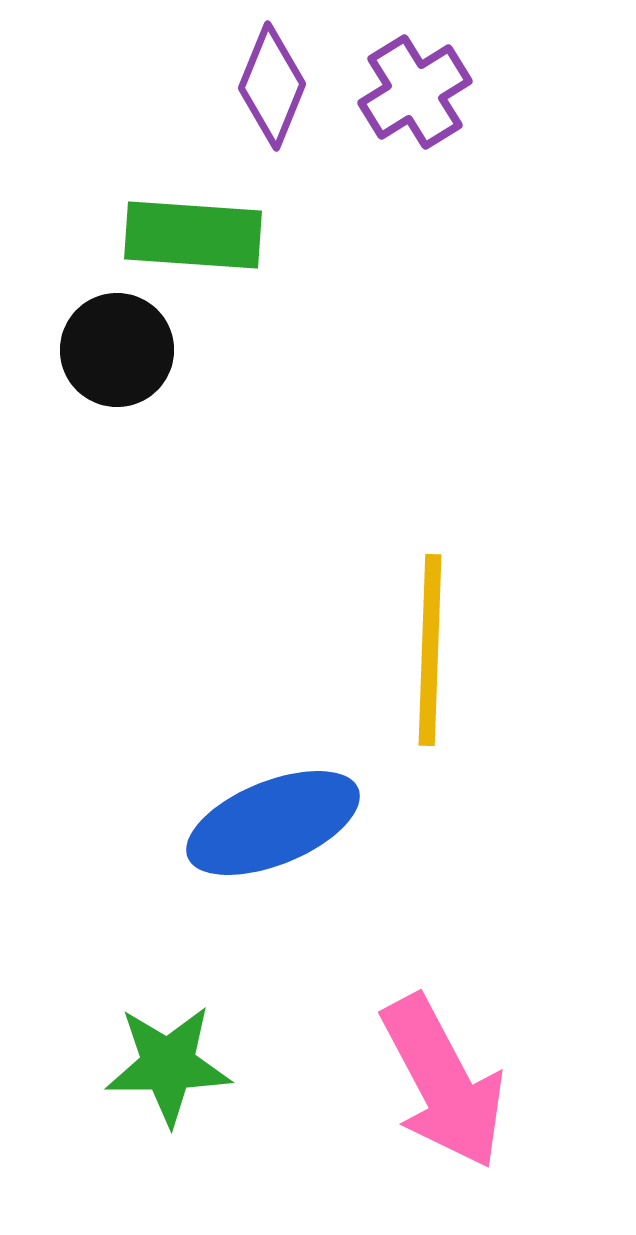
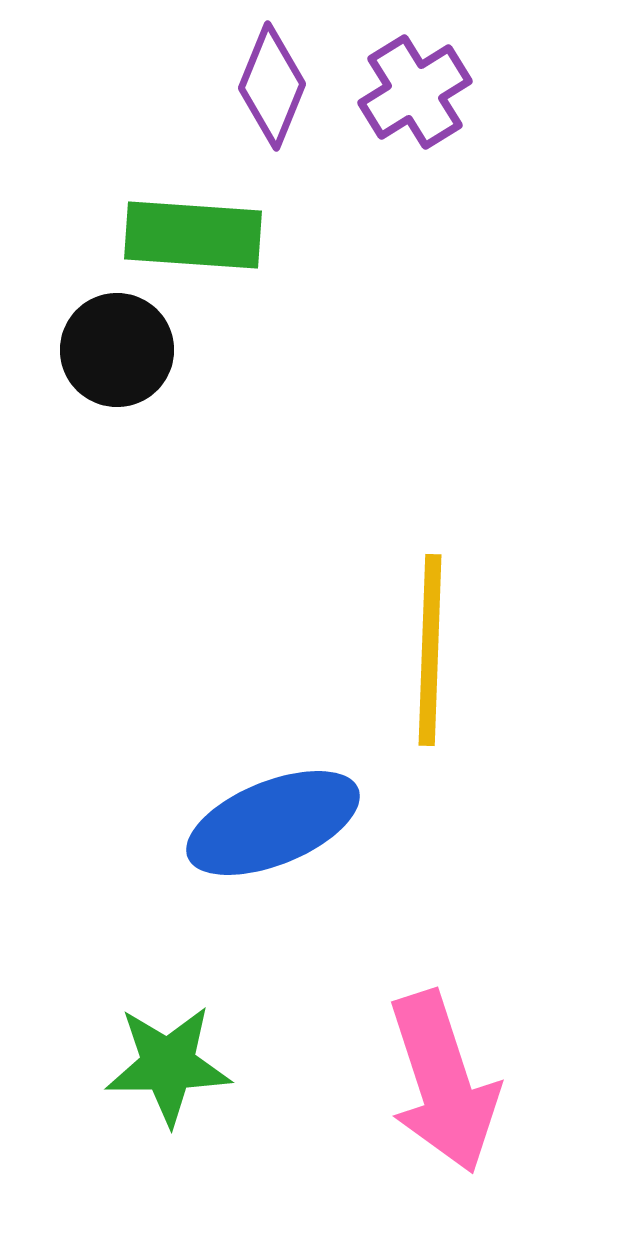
pink arrow: rotated 10 degrees clockwise
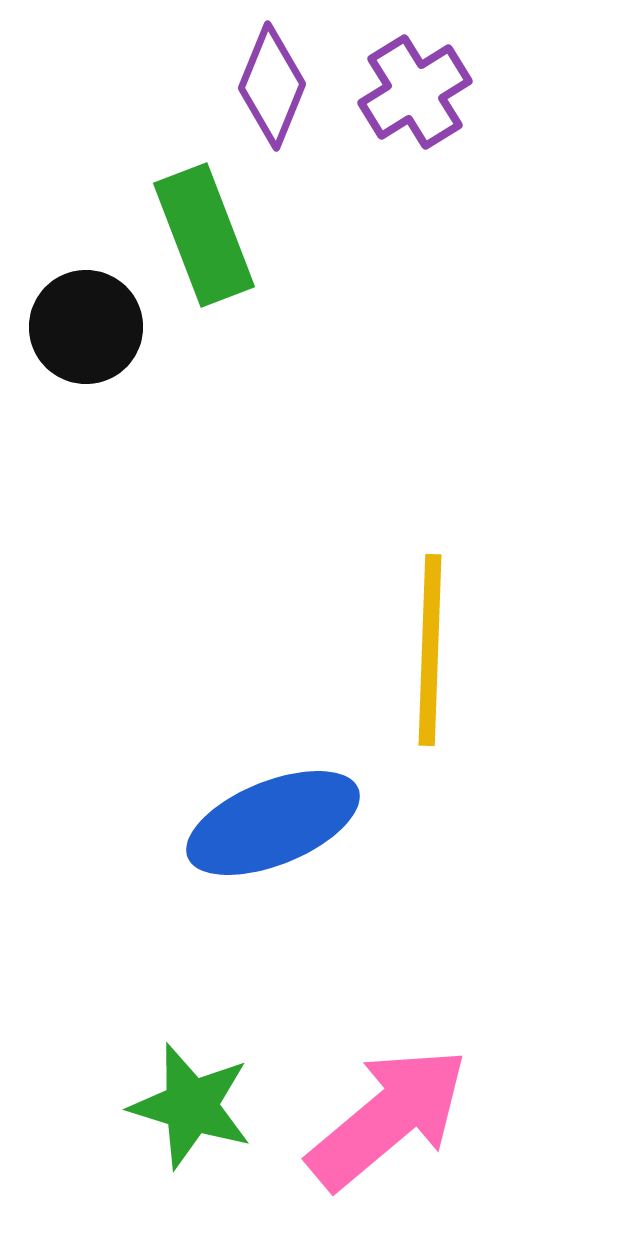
green rectangle: moved 11 px right; rotated 65 degrees clockwise
black circle: moved 31 px left, 23 px up
green star: moved 23 px right, 41 px down; rotated 18 degrees clockwise
pink arrow: moved 55 px left, 36 px down; rotated 112 degrees counterclockwise
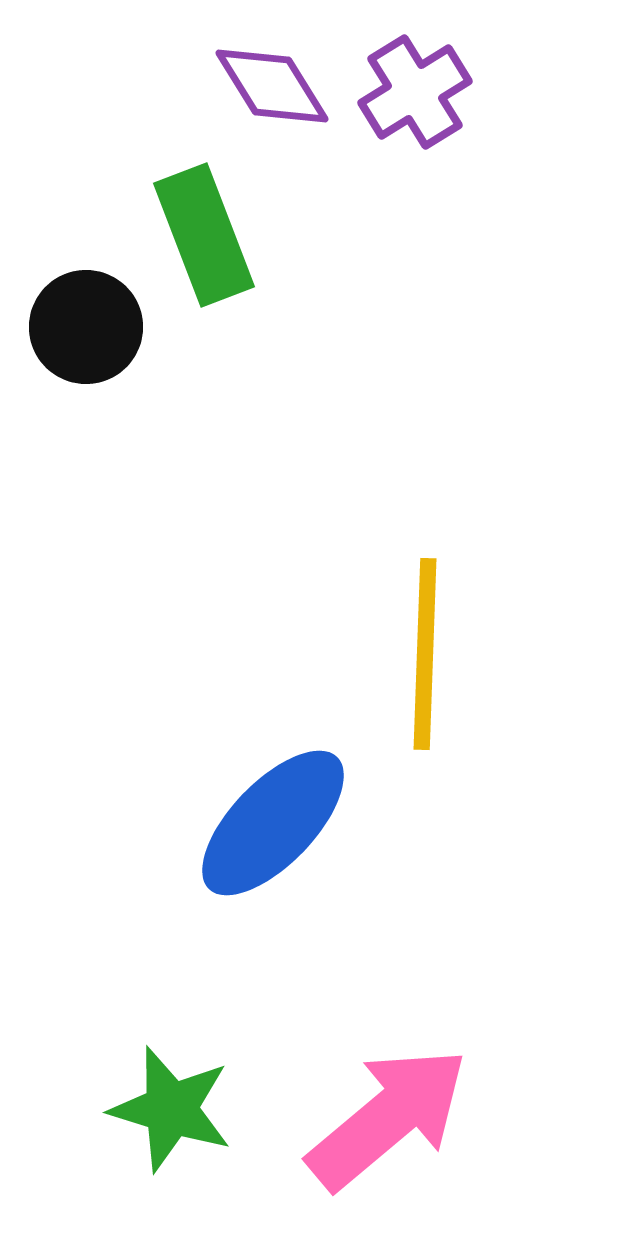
purple diamond: rotated 54 degrees counterclockwise
yellow line: moved 5 px left, 4 px down
blue ellipse: rotated 24 degrees counterclockwise
green star: moved 20 px left, 3 px down
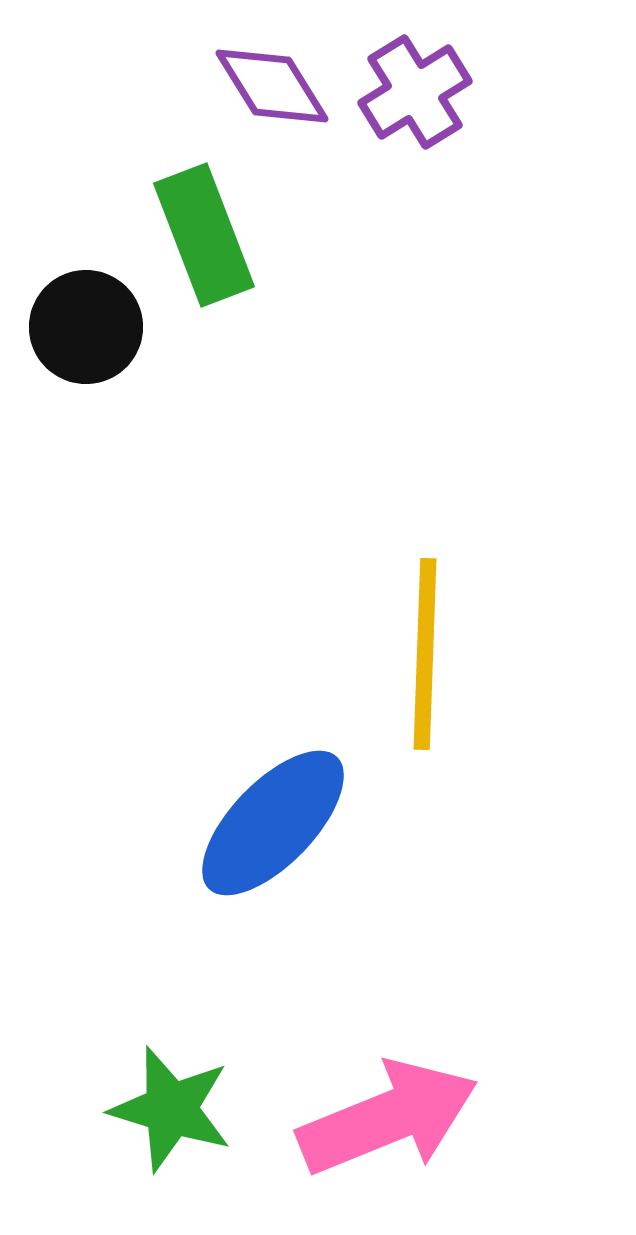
pink arrow: rotated 18 degrees clockwise
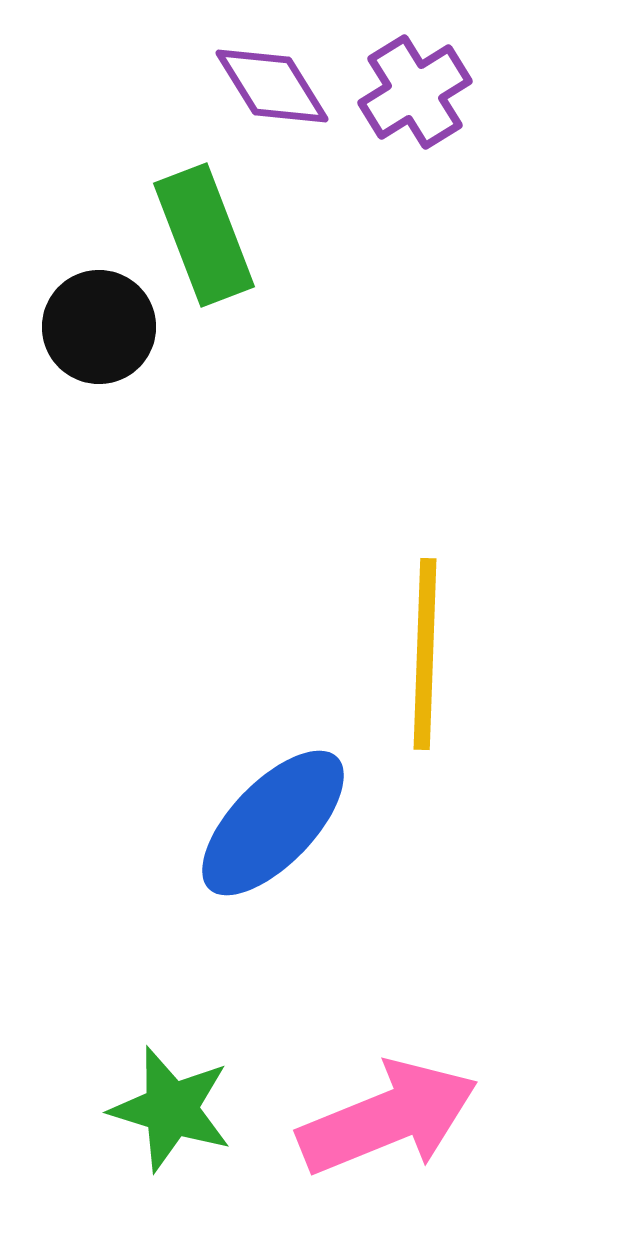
black circle: moved 13 px right
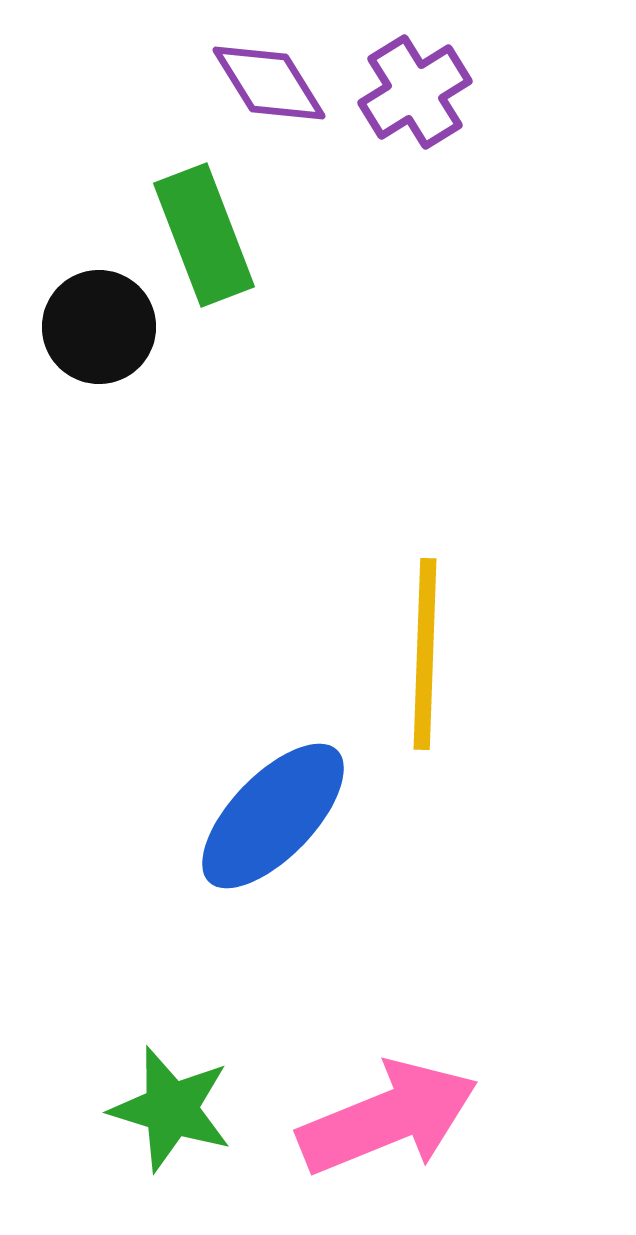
purple diamond: moved 3 px left, 3 px up
blue ellipse: moved 7 px up
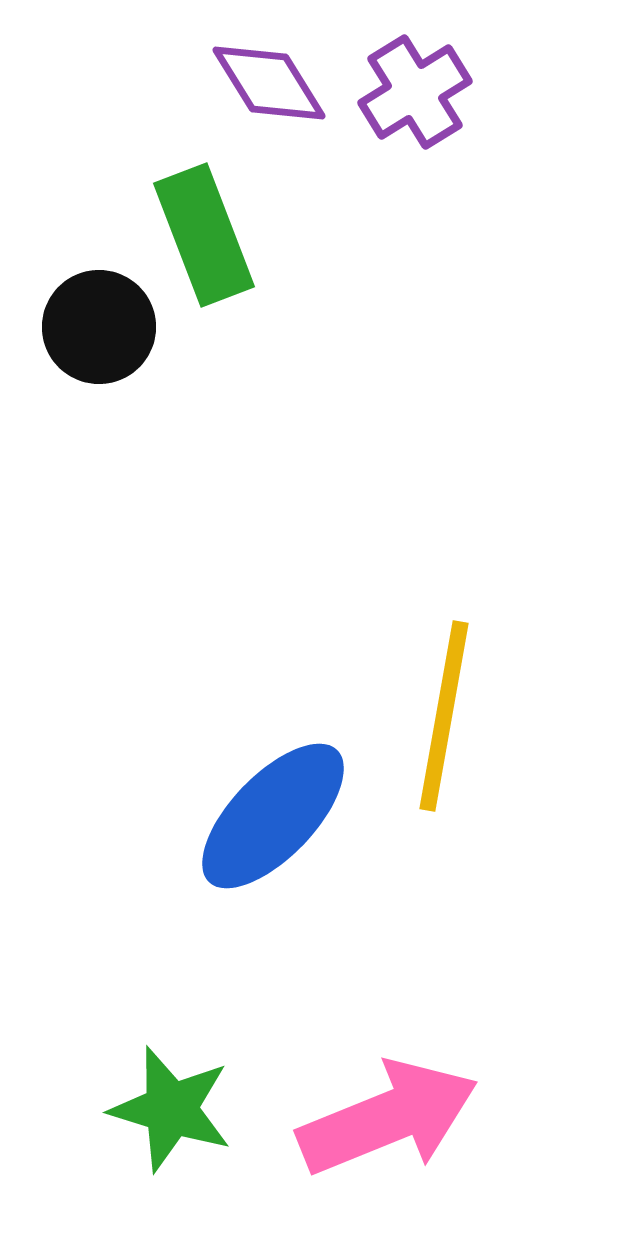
yellow line: moved 19 px right, 62 px down; rotated 8 degrees clockwise
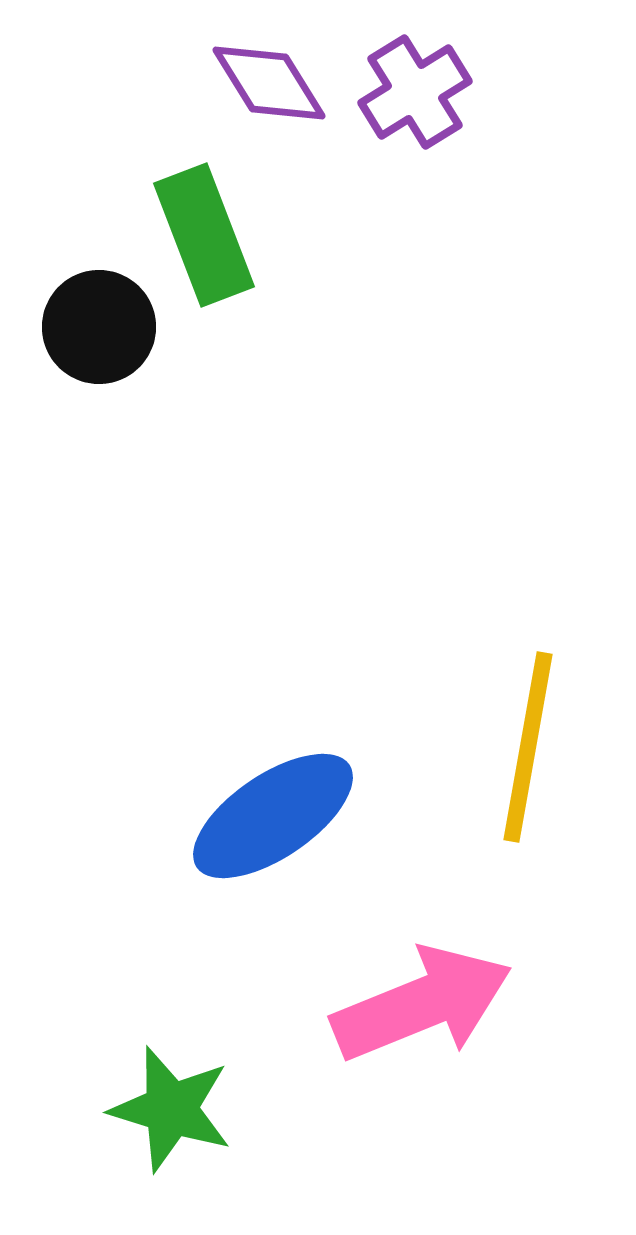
yellow line: moved 84 px right, 31 px down
blue ellipse: rotated 12 degrees clockwise
pink arrow: moved 34 px right, 114 px up
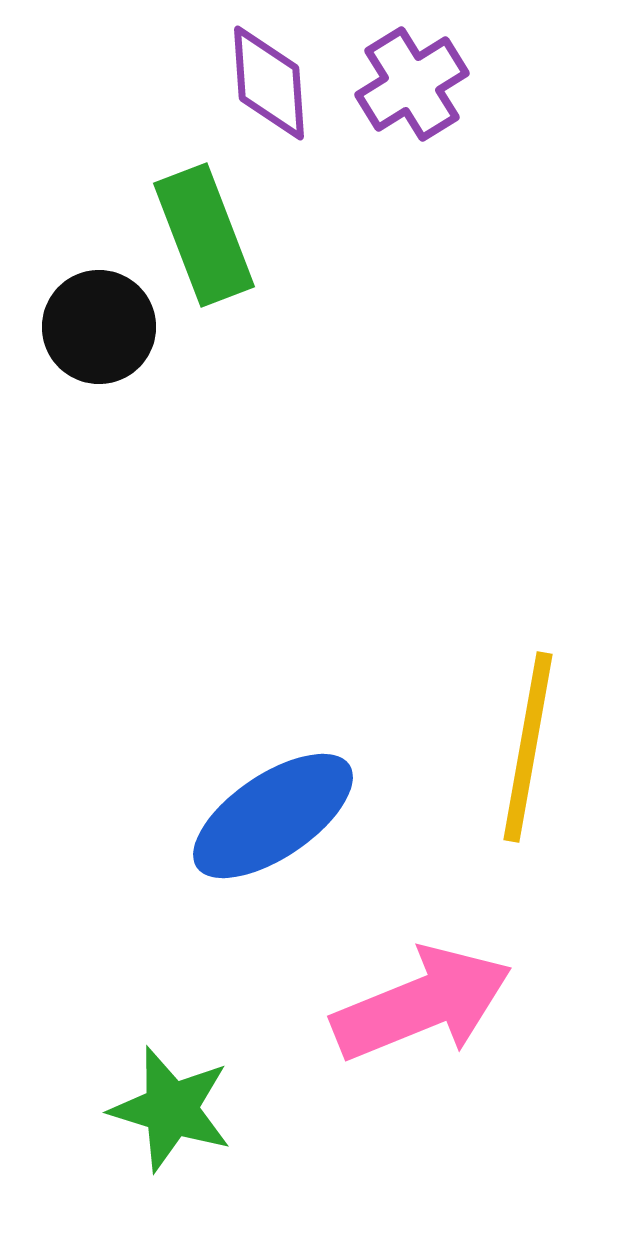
purple diamond: rotated 28 degrees clockwise
purple cross: moved 3 px left, 8 px up
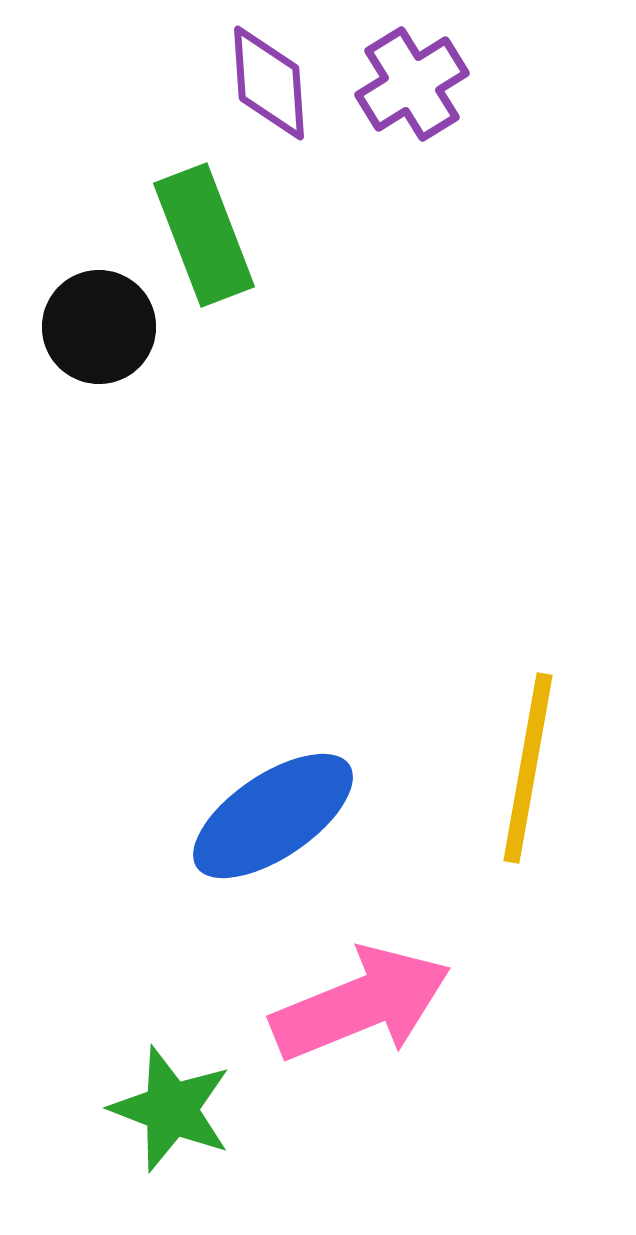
yellow line: moved 21 px down
pink arrow: moved 61 px left
green star: rotated 4 degrees clockwise
